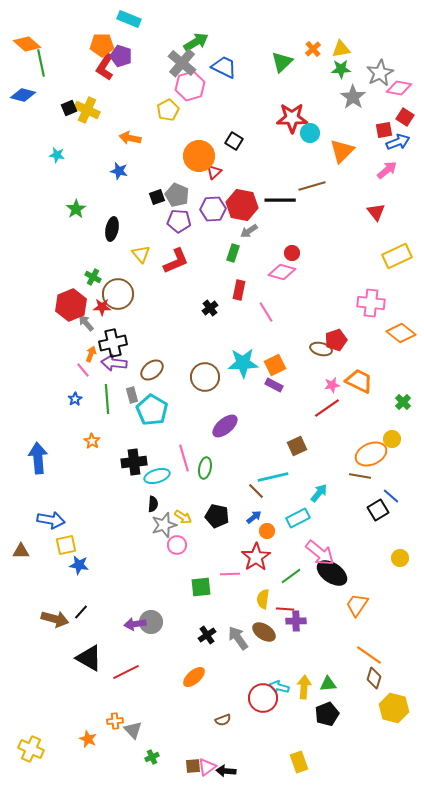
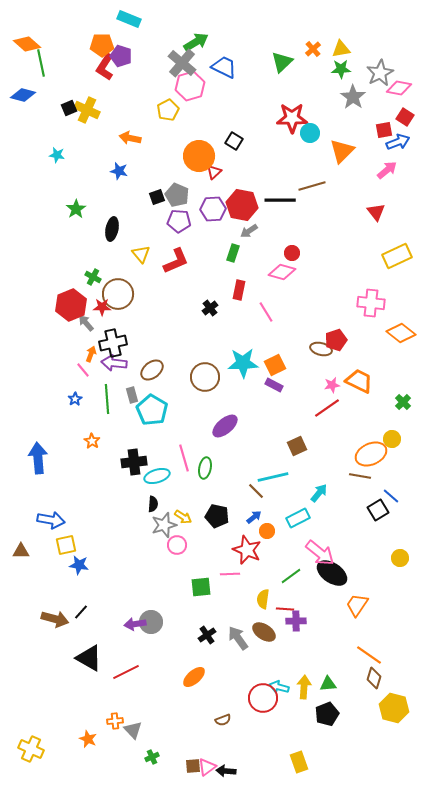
red star at (256, 557): moved 9 px left, 7 px up; rotated 16 degrees counterclockwise
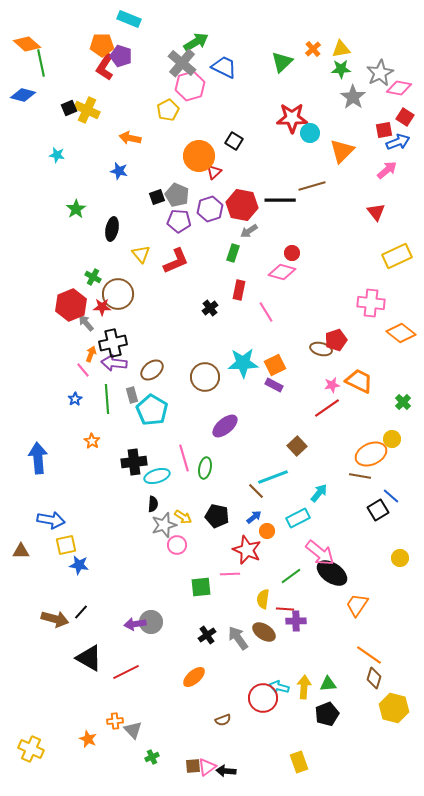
purple hexagon at (213, 209): moved 3 px left; rotated 15 degrees counterclockwise
brown square at (297, 446): rotated 18 degrees counterclockwise
cyan line at (273, 477): rotated 8 degrees counterclockwise
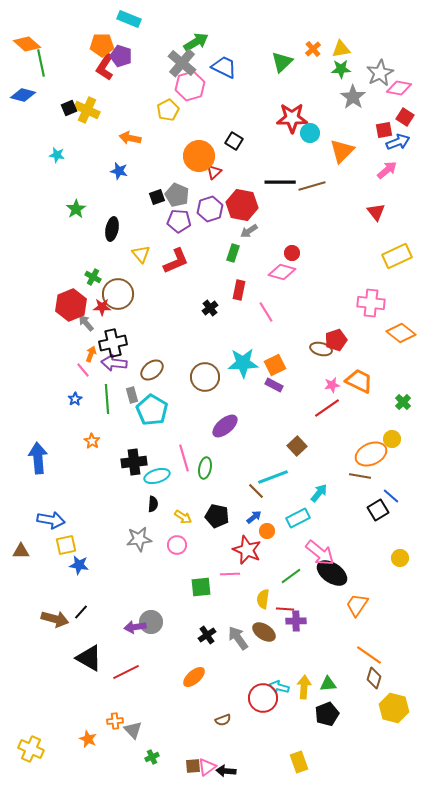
black line at (280, 200): moved 18 px up
gray star at (164, 525): moved 25 px left, 14 px down; rotated 10 degrees clockwise
purple arrow at (135, 624): moved 3 px down
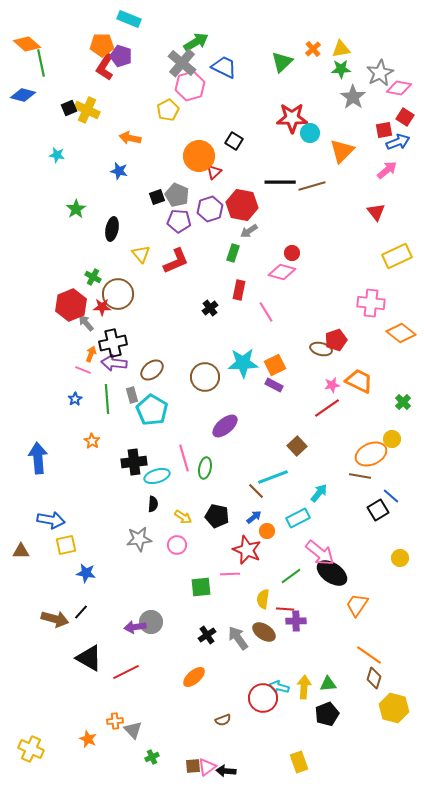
pink line at (83, 370): rotated 28 degrees counterclockwise
blue star at (79, 565): moved 7 px right, 8 px down
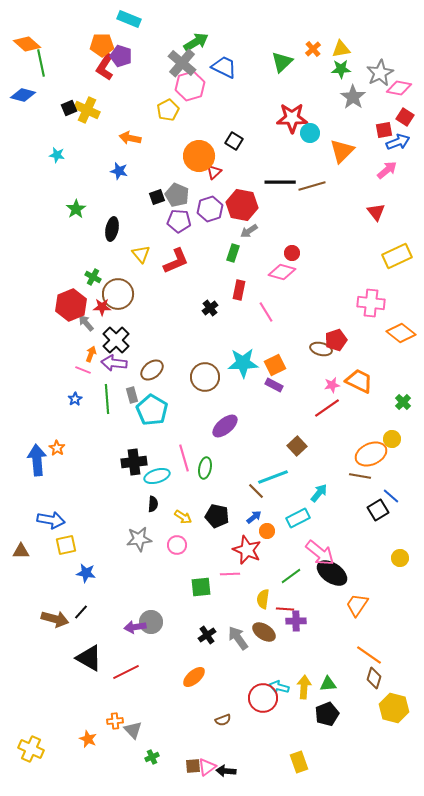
black cross at (113, 343): moved 3 px right, 3 px up; rotated 32 degrees counterclockwise
orange star at (92, 441): moved 35 px left, 7 px down
blue arrow at (38, 458): moved 1 px left, 2 px down
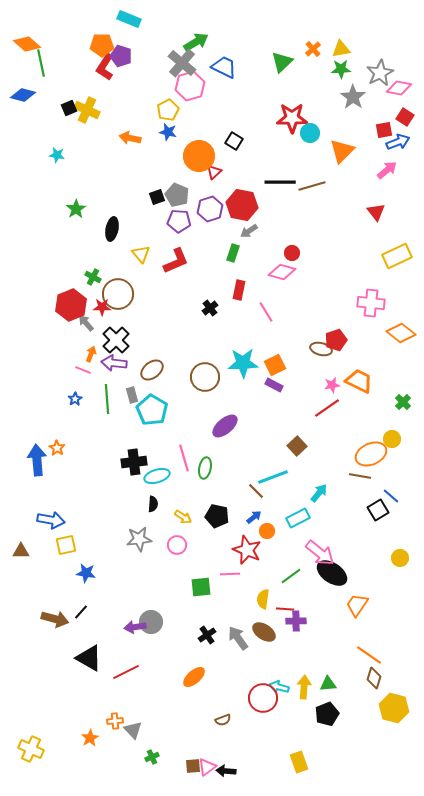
blue star at (119, 171): moved 49 px right, 39 px up
orange star at (88, 739): moved 2 px right, 1 px up; rotated 18 degrees clockwise
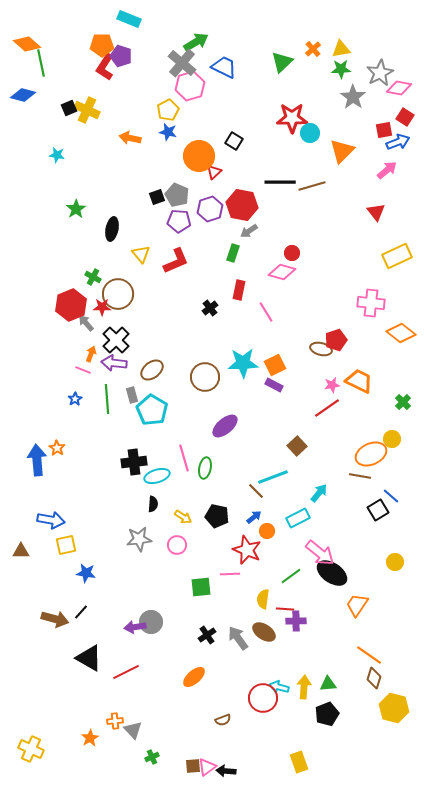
yellow circle at (400, 558): moved 5 px left, 4 px down
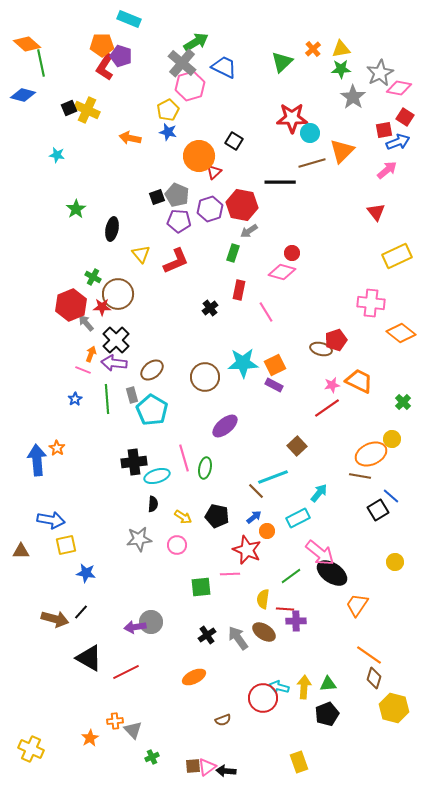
brown line at (312, 186): moved 23 px up
orange ellipse at (194, 677): rotated 15 degrees clockwise
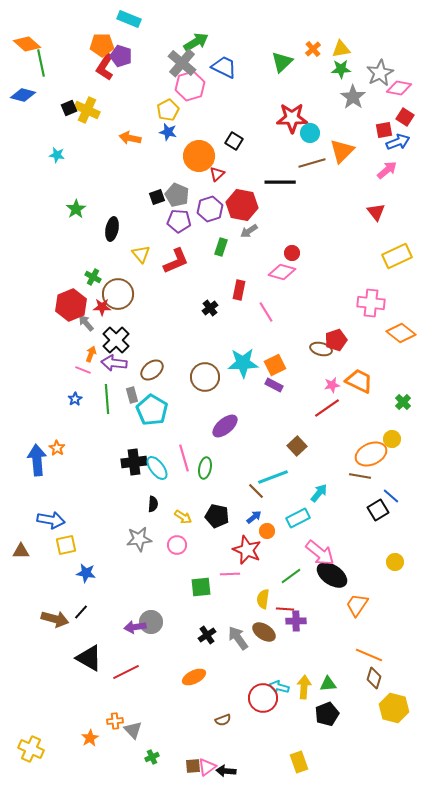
red triangle at (214, 172): moved 3 px right, 2 px down
green rectangle at (233, 253): moved 12 px left, 6 px up
cyan ellipse at (157, 476): moved 8 px up; rotated 70 degrees clockwise
black ellipse at (332, 573): moved 2 px down
orange line at (369, 655): rotated 12 degrees counterclockwise
